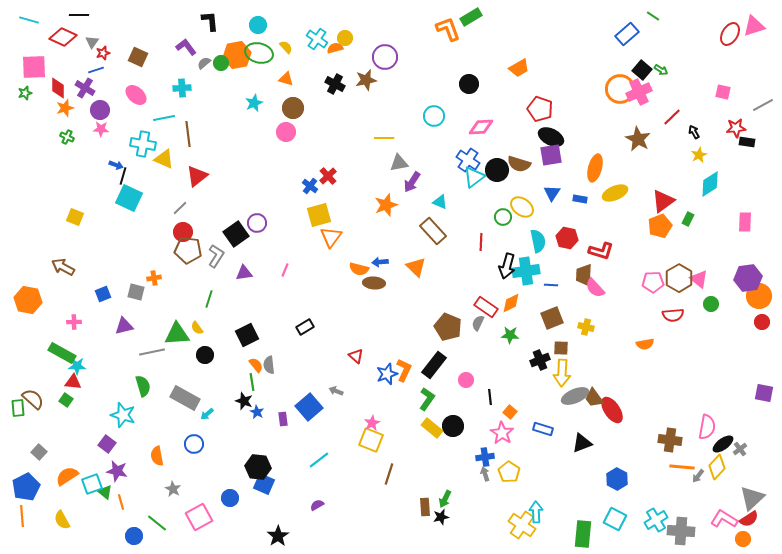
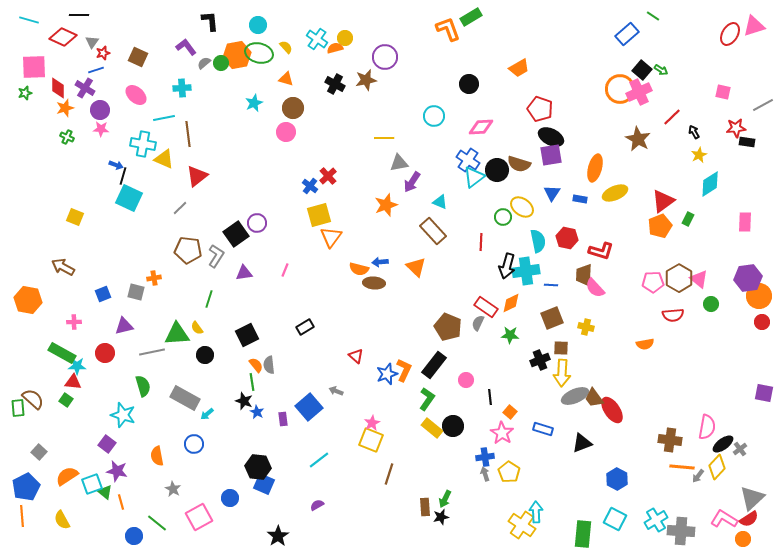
red circle at (183, 232): moved 78 px left, 121 px down
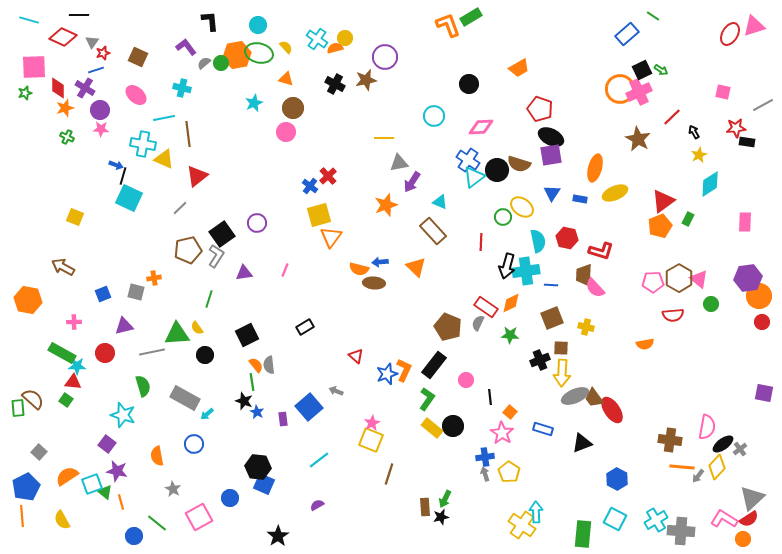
orange L-shape at (448, 29): moved 4 px up
black square at (642, 70): rotated 24 degrees clockwise
cyan cross at (182, 88): rotated 18 degrees clockwise
black square at (236, 234): moved 14 px left
brown pentagon at (188, 250): rotated 20 degrees counterclockwise
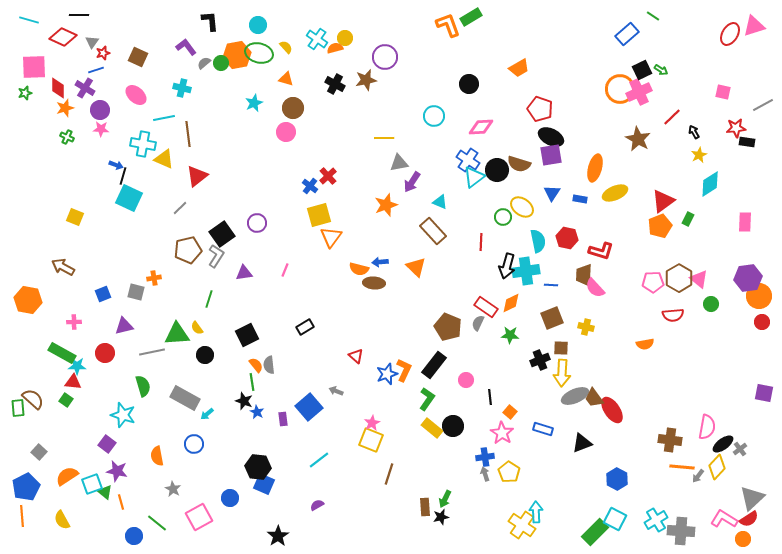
green rectangle at (583, 534): moved 12 px right, 2 px up; rotated 40 degrees clockwise
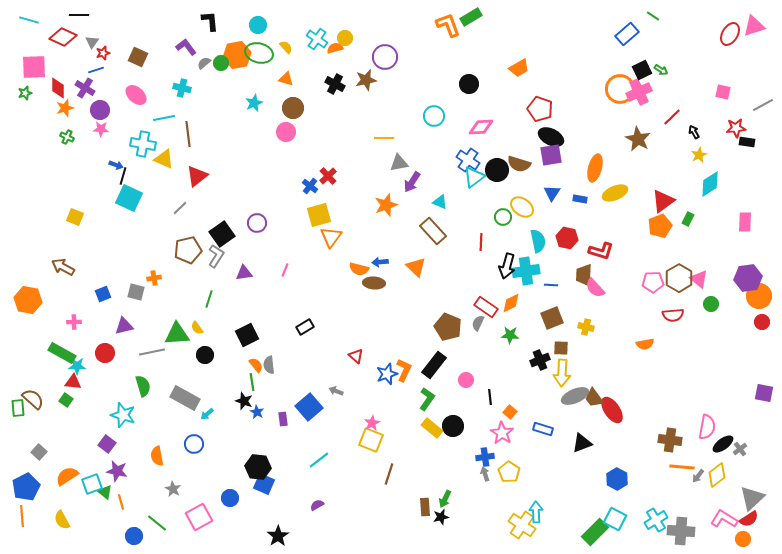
yellow diamond at (717, 467): moved 8 px down; rotated 10 degrees clockwise
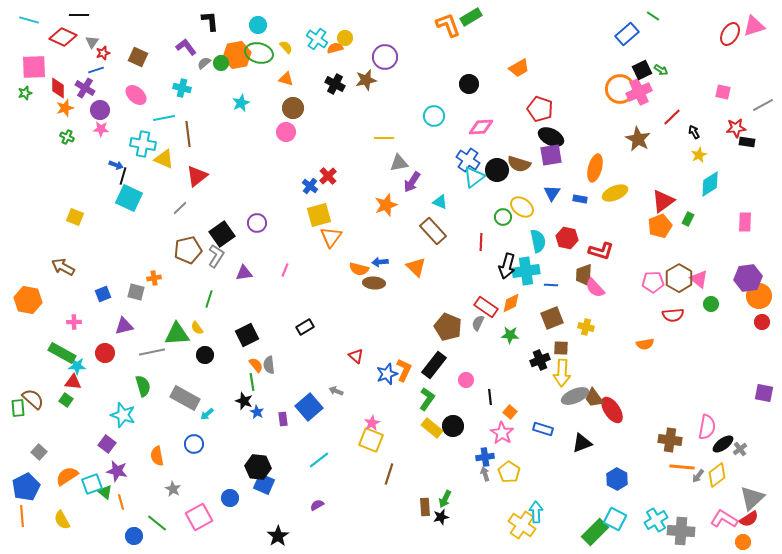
cyan star at (254, 103): moved 13 px left
orange circle at (743, 539): moved 3 px down
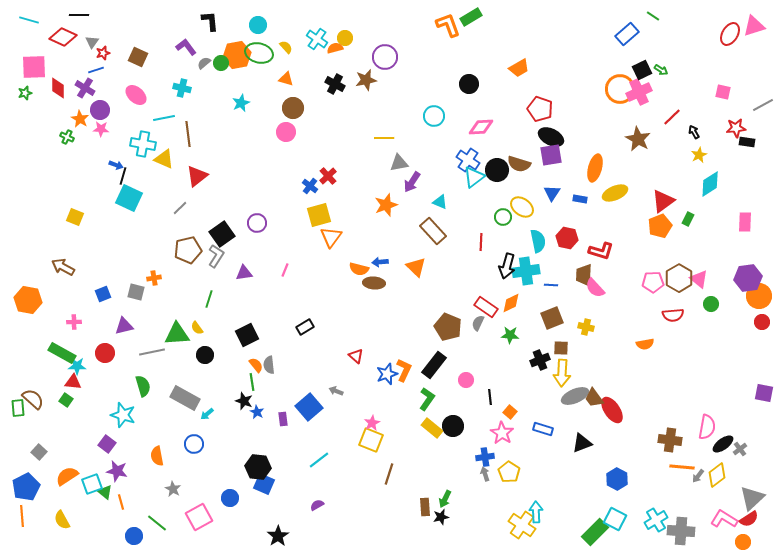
orange star at (65, 108): moved 15 px right, 11 px down; rotated 24 degrees counterclockwise
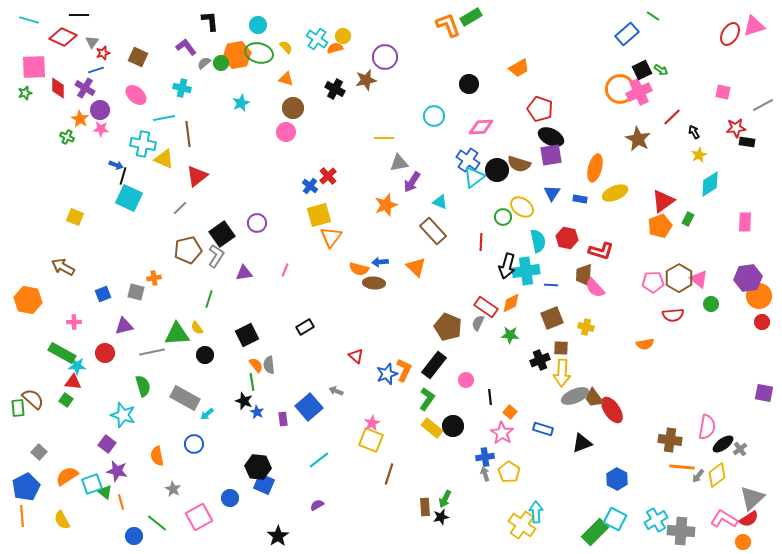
yellow circle at (345, 38): moved 2 px left, 2 px up
black cross at (335, 84): moved 5 px down
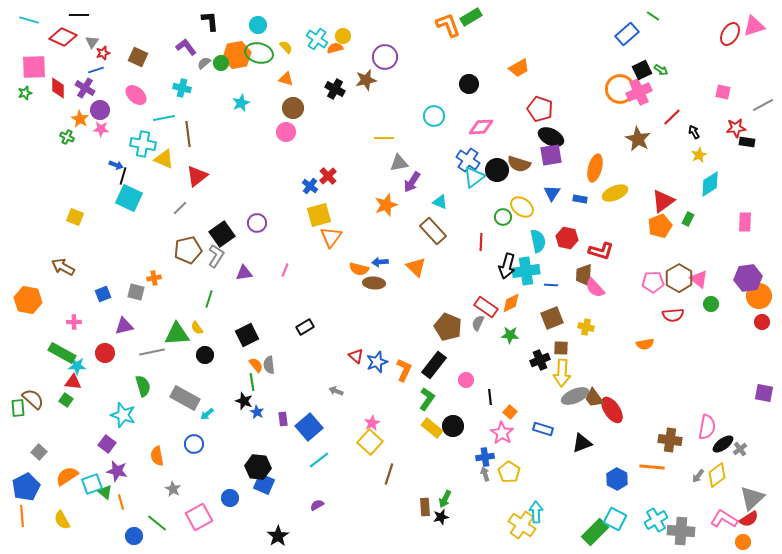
blue star at (387, 374): moved 10 px left, 12 px up
blue square at (309, 407): moved 20 px down
yellow square at (371, 440): moved 1 px left, 2 px down; rotated 20 degrees clockwise
orange line at (682, 467): moved 30 px left
